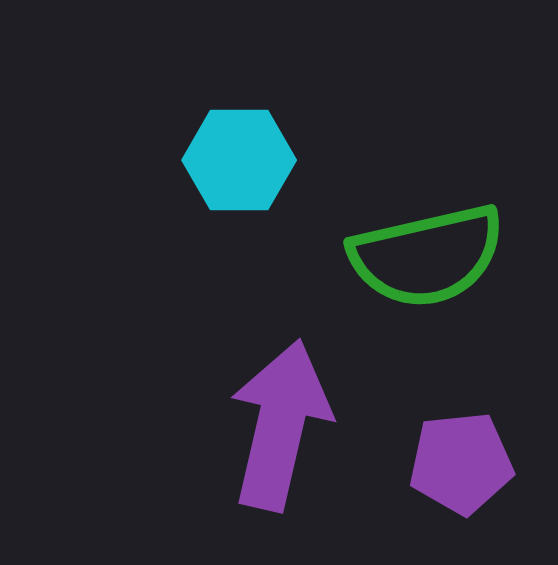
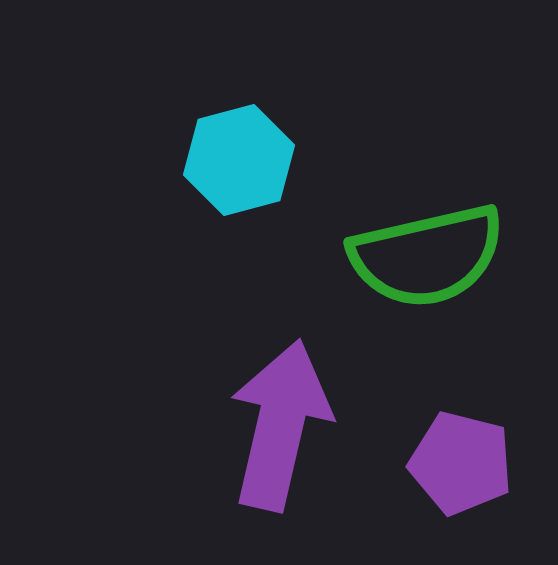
cyan hexagon: rotated 15 degrees counterclockwise
purple pentagon: rotated 20 degrees clockwise
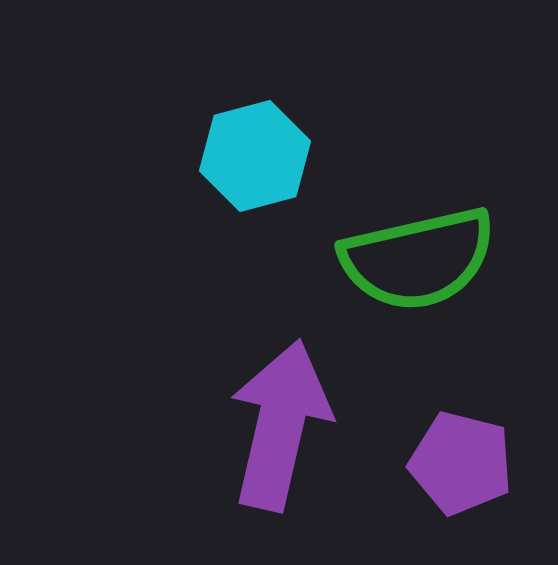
cyan hexagon: moved 16 px right, 4 px up
green semicircle: moved 9 px left, 3 px down
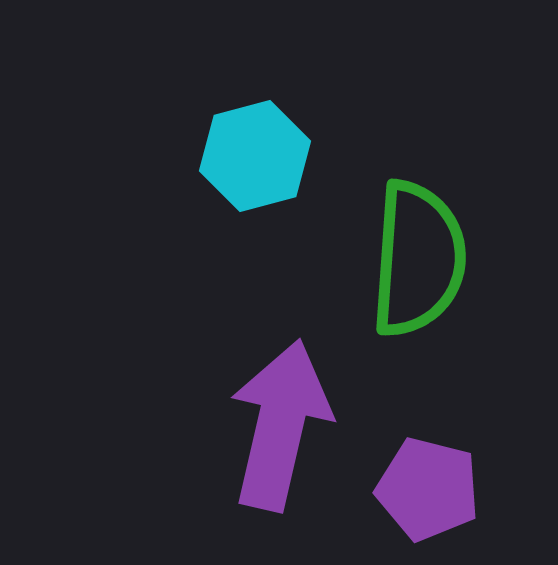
green semicircle: rotated 73 degrees counterclockwise
purple pentagon: moved 33 px left, 26 px down
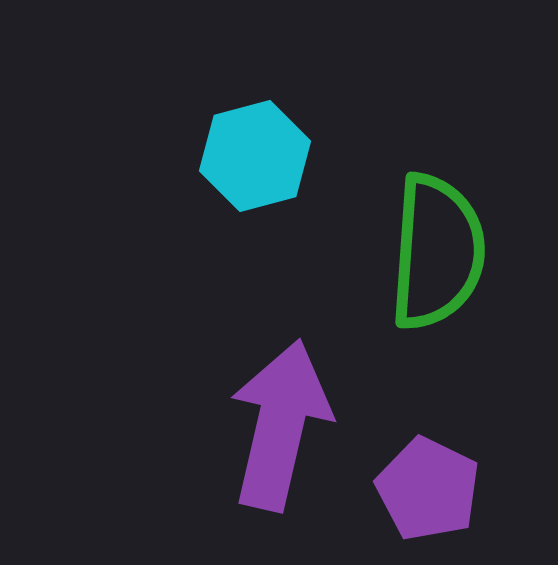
green semicircle: moved 19 px right, 7 px up
purple pentagon: rotated 12 degrees clockwise
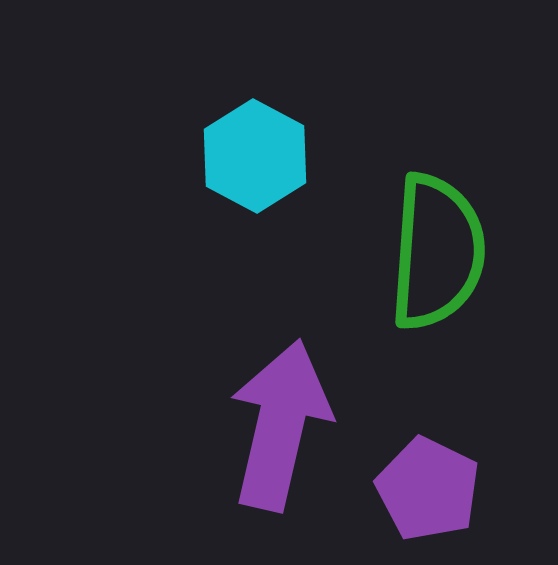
cyan hexagon: rotated 17 degrees counterclockwise
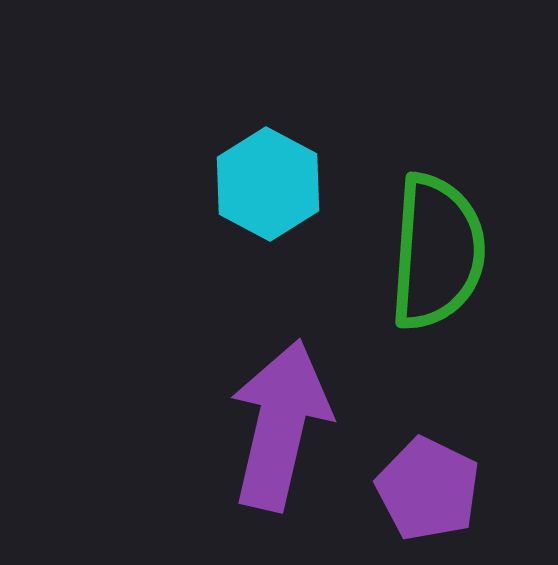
cyan hexagon: moved 13 px right, 28 px down
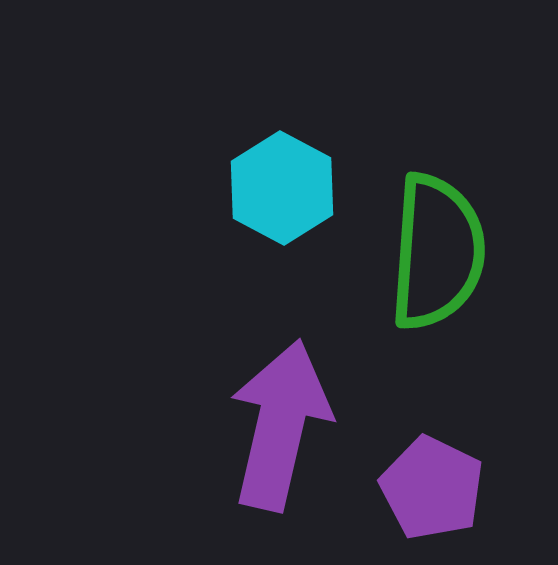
cyan hexagon: moved 14 px right, 4 px down
purple pentagon: moved 4 px right, 1 px up
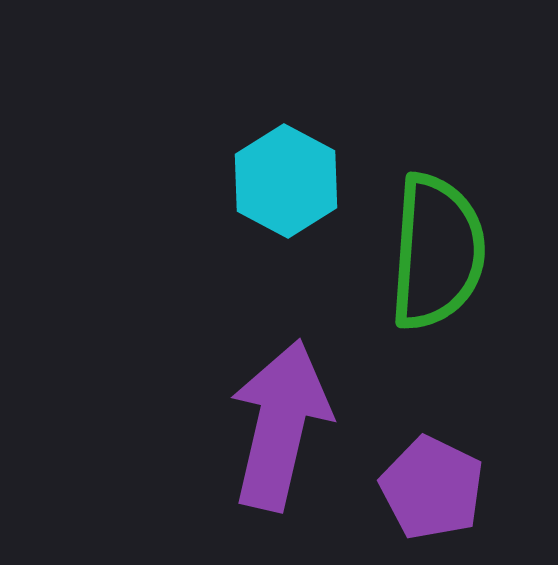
cyan hexagon: moved 4 px right, 7 px up
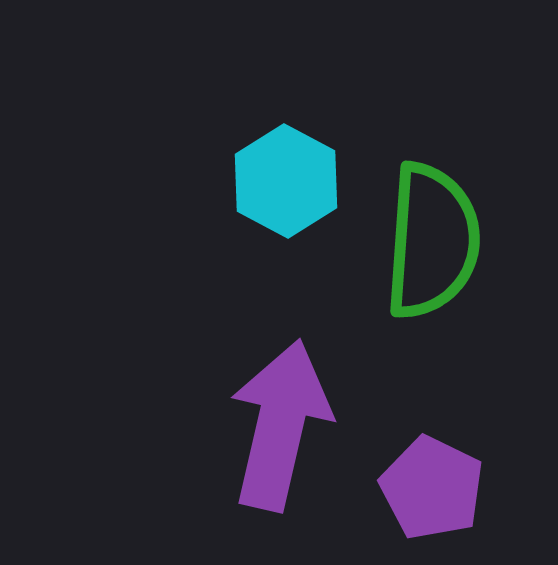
green semicircle: moved 5 px left, 11 px up
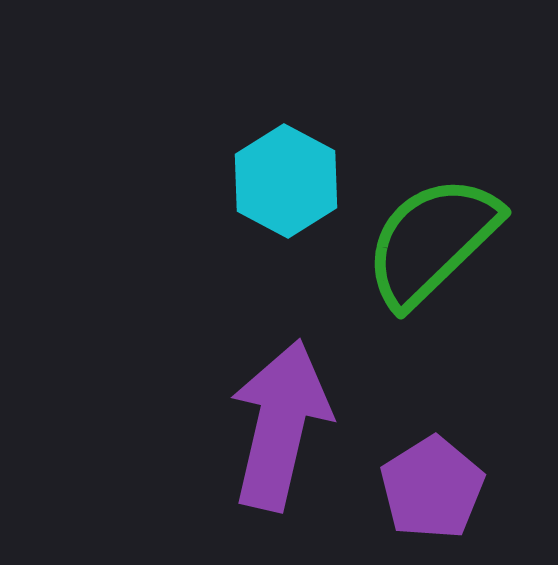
green semicircle: rotated 138 degrees counterclockwise
purple pentagon: rotated 14 degrees clockwise
